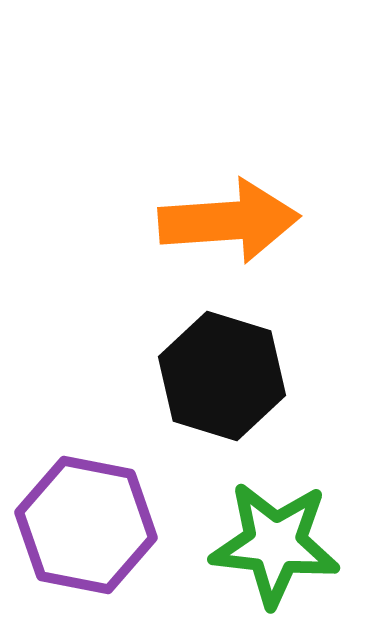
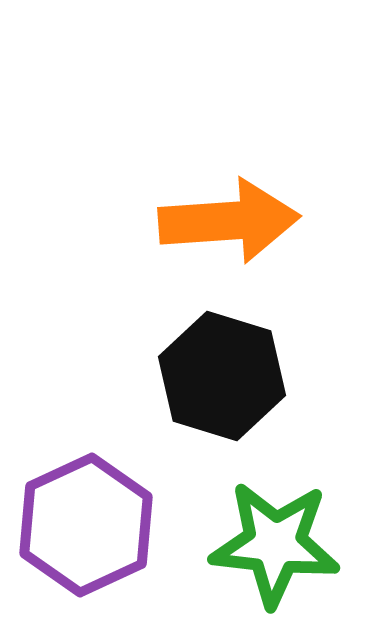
purple hexagon: rotated 24 degrees clockwise
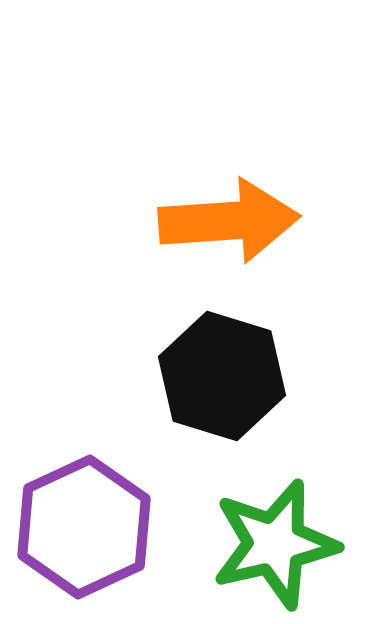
purple hexagon: moved 2 px left, 2 px down
green star: rotated 19 degrees counterclockwise
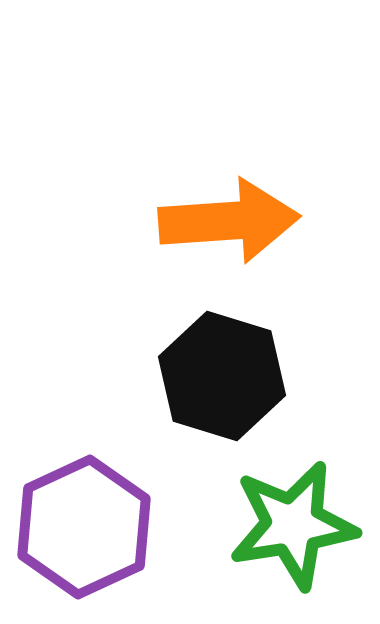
green star: moved 18 px right, 19 px up; rotated 4 degrees clockwise
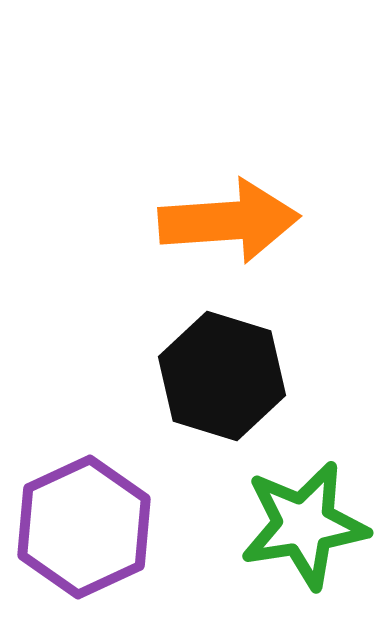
green star: moved 11 px right
